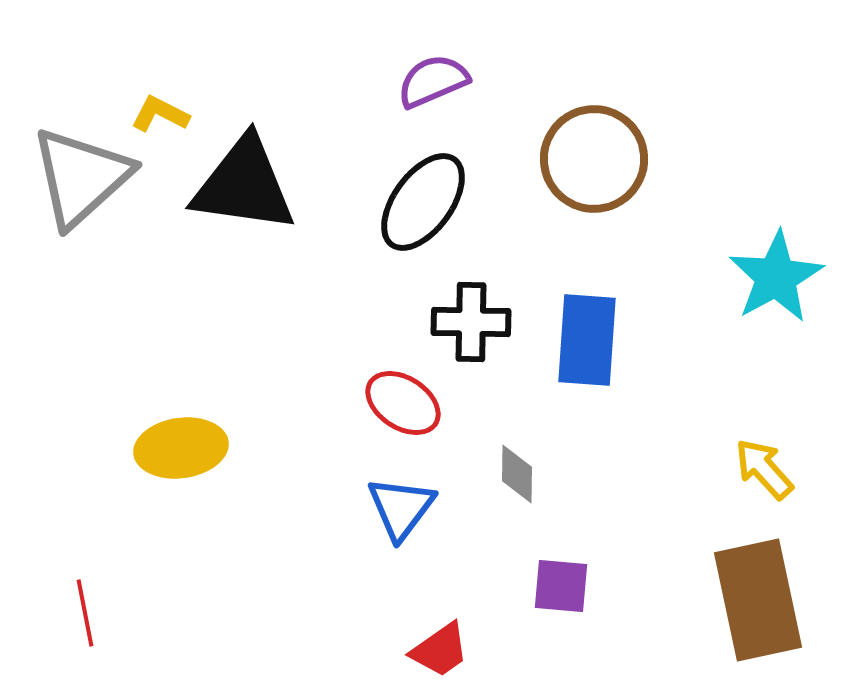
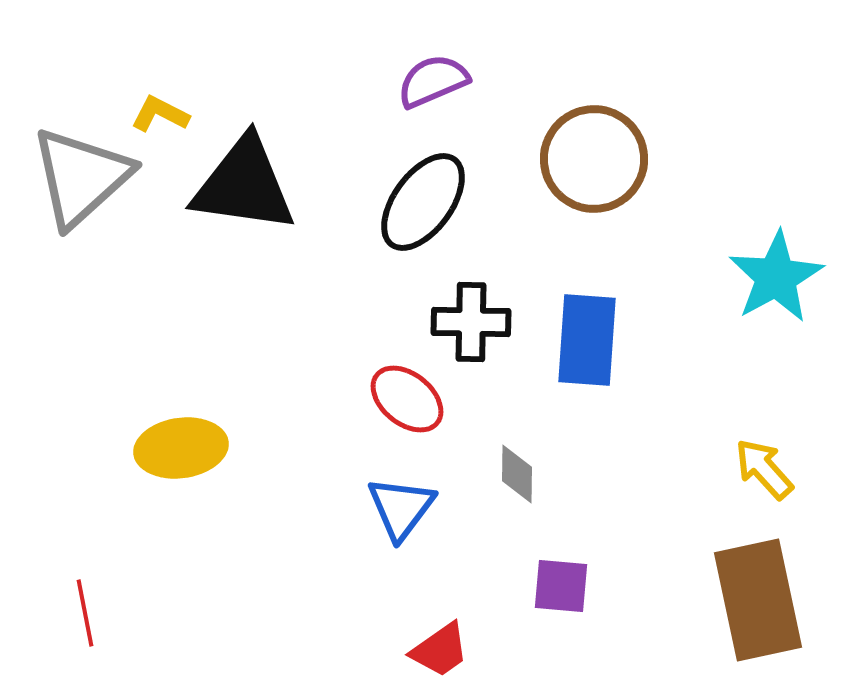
red ellipse: moved 4 px right, 4 px up; rotated 6 degrees clockwise
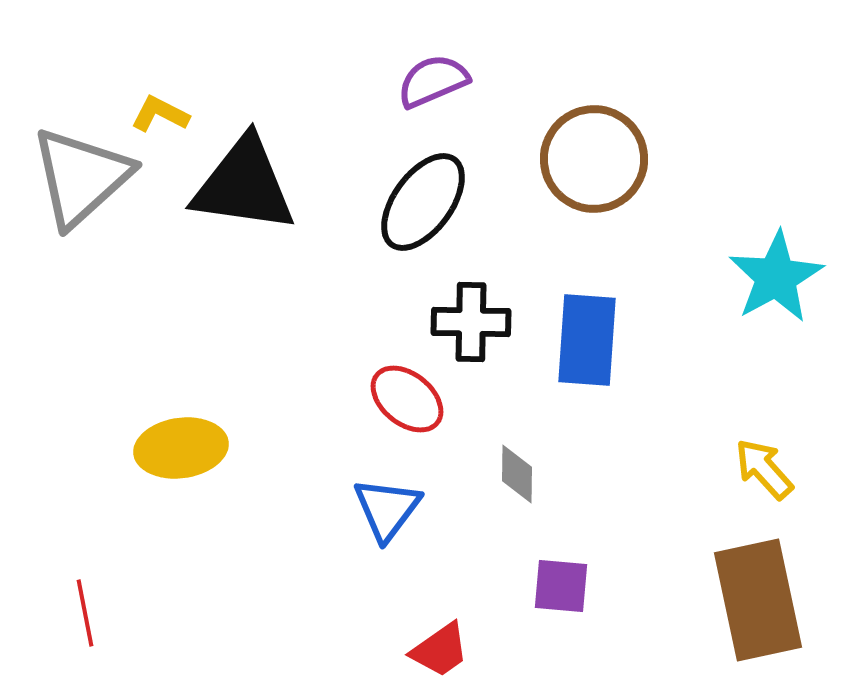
blue triangle: moved 14 px left, 1 px down
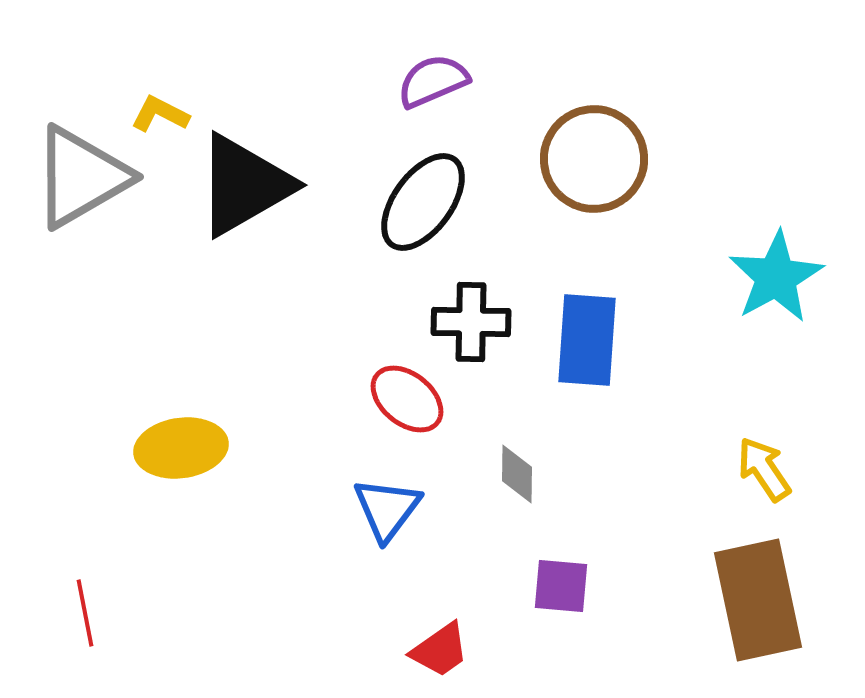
gray triangle: rotated 12 degrees clockwise
black triangle: rotated 38 degrees counterclockwise
yellow arrow: rotated 8 degrees clockwise
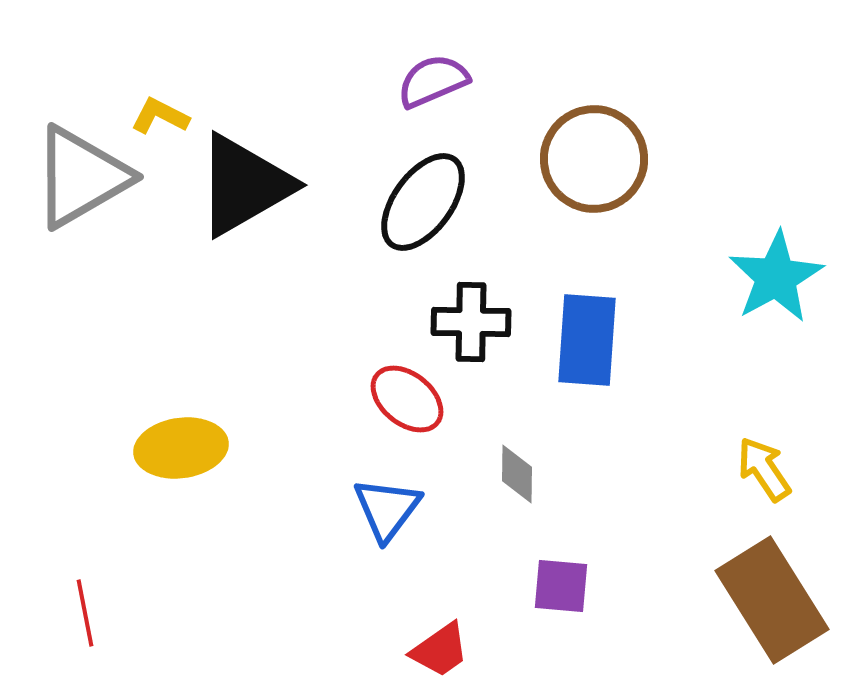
yellow L-shape: moved 2 px down
brown rectangle: moved 14 px right; rotated 20 degrees counterclockwise
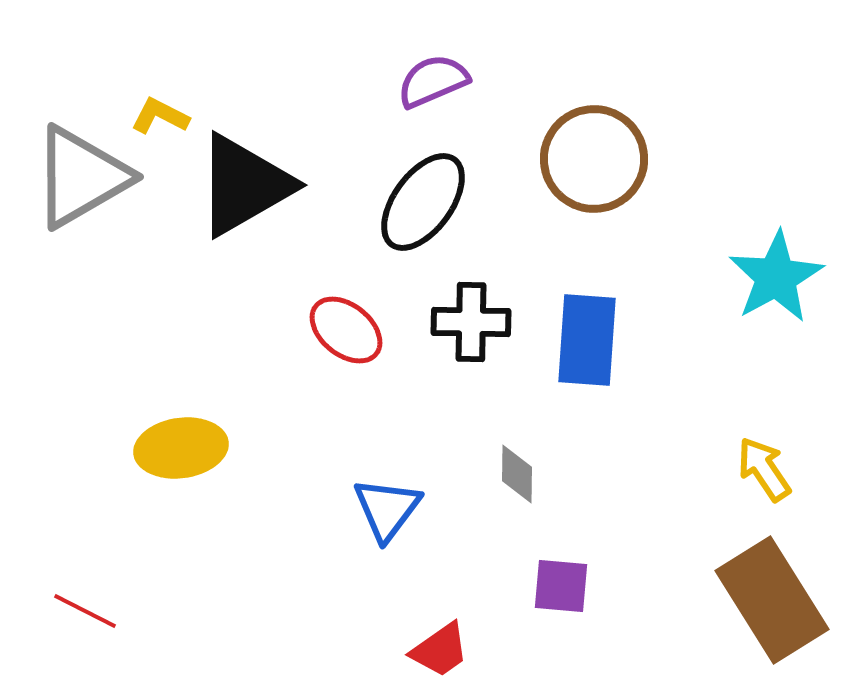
red ellipse: moved 61 px left, 69 px up
red line: moved 2 px up; rotated 52 degrees counterclockwise
